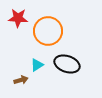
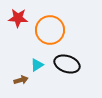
orange circle: moved 2 px right, 1 px up
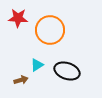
black ellipse: moved 7 px down
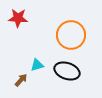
orange circle: moved 21 px right, 5 px down
cyan triangle: rotated 16 degrees clockwise
brown arrow: rotated 32 degrees counterclockwise
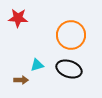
black ellipse: moved 2 px right, 2 px up
brown arrow: rotated 48 degrees clockwise
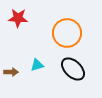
orange circle: moved 4 px left, 2 px up
black ellipse: moved 4 px right; rotated 25 degrees clockwise
brown arrow: moved 10 px left, 8 px up
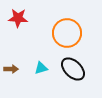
cyan triangle: moved 4 px right, 3 px down
brown arrow: moved 3 px up
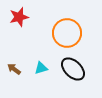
red star: moved 1 px right, 1 px up; rotated 18 degrees counterclockwise
brown arrow: moved 3 px right; rotated 144 degrees counterclockwise
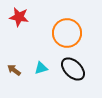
red star: rotated 24 degrees clockwise
brown arrow: moved 1 px down
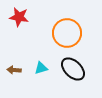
brown arrow: rotated 32 degrees counterclockwise
